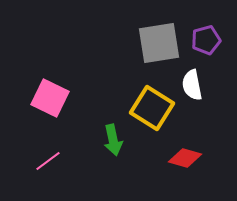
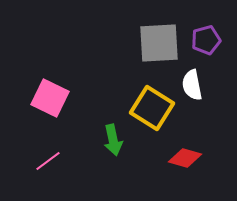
gray square: rotated 6 degrees clockwise
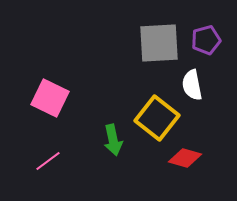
yellow square: moved 5 px right, 10 px down; rotated 6 degrees clockwise
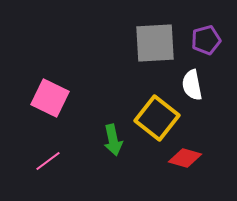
gray square: moved 4 px left
